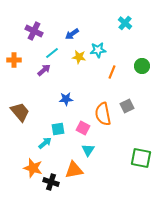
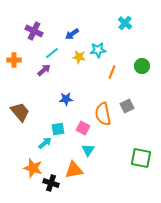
black cross: moved 1 px down
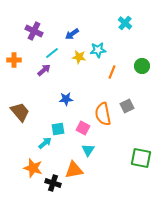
black cross: moved 2 px right
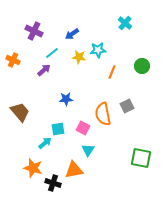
orange cross: moved 1 px left; rotated 24 degrees clockwise
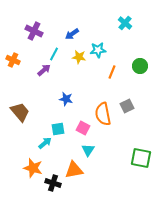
cyan line: moved 2 px right, 1 px down; rotated 24 degrees counterclockwise
green circle: moved 2 px left
blue star: rotated 16 degrees clockwise
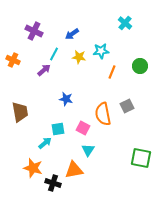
cyan star: moved 3 px right, 1 px down
brown trapezoid: rotated 30 degrees clockwise
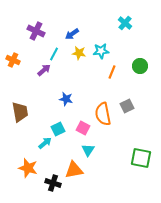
purple cross: moved 2 px right
yellow star: moved 4 px up
cyan square: rotated 16 degrees counterclockwise
orange star: moved 5 px left
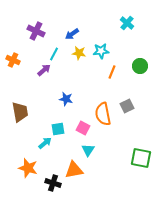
cyan cross: moved 2 px right
cyan square: rotated 16 degrees clockwise
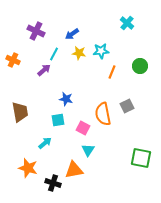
cyan square: moved 9 px up
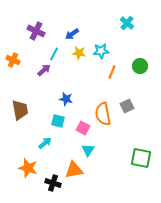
brown trapezoid: moved 2 px up
cyan square: moved 1 px down; rotated 24 degrees clockwise
